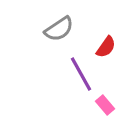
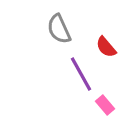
gray semicircle: rotated 100 degrees clockwise
red semicircle: rotated 105 degrees clockwise
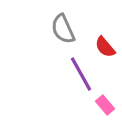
gray semicircle: moved 4 px right
red semicircle: moved 1 px left
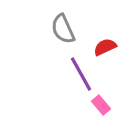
red semicircle: rotated 105 degrees clockwise
pink rectangle: moved 4 px left
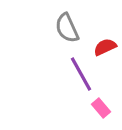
gray semicircle: moved 4 px right, 1 px up
pink rectangle: moved 3 px down
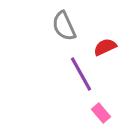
gray semicircle: moved 3 px left, 2 px up
pink rectangle: moved 5 px down
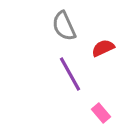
red semicircle: moved 2 px left, 1 px down
purple line: moved 11 px left
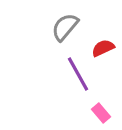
gray semicircle: moved 1 px right, 1 px down; rotated 64 degrees clockwise
purple line: moved 8 px right
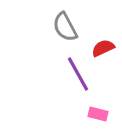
gray semicircle: rotated 68 degrees counterclockwise
pink rectangle: moved 3 px left, 1 px down; rotated 36 degrees counterclockwise
